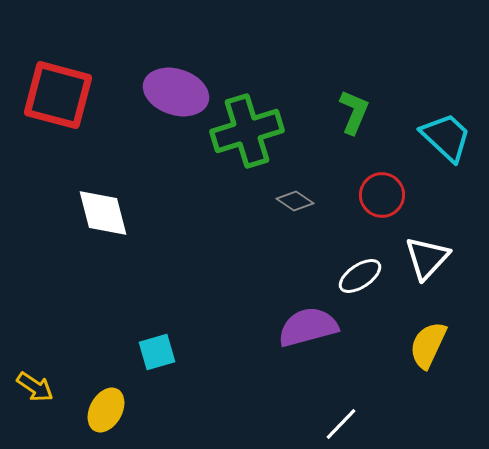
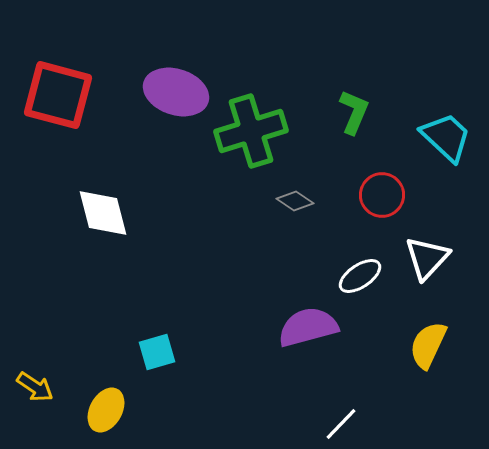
green cross: moved 4 px right
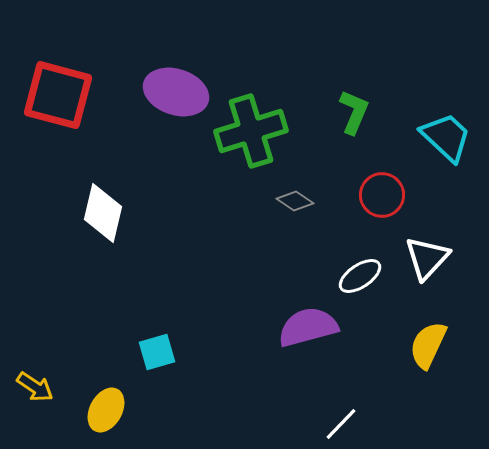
white diamond: rotated 28 degrees clockwise
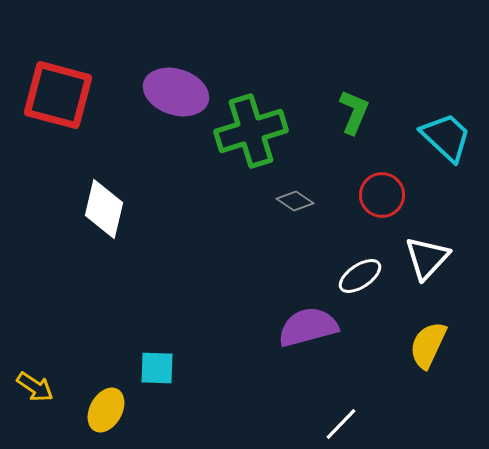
white diamond: moved 1 px right, 4 px up
cyan square: moved 16 px down; rotated 18 degrees clockwise
